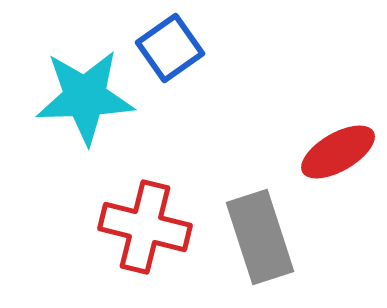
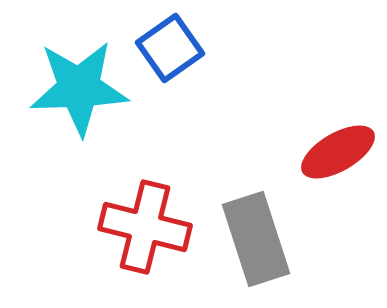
cyan star: moved 6 px left, 9 px up
gray rectangle: moved 4 px left, 2 px down
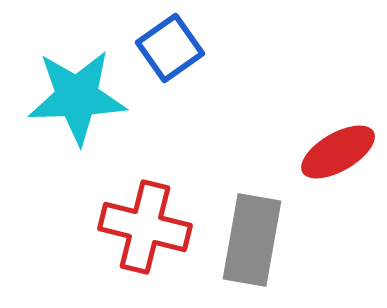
cyan star: moved 2 px left, 9 px down
gray rectangle: moved 4 px left, 1 px down; rotated 28 degrees clockwise
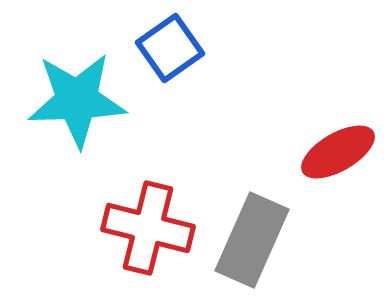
cyan star: moved 3 px down
red cross: moved 3 px right, 1 px down
gray rectangle: rotated 14 degrees clockwise
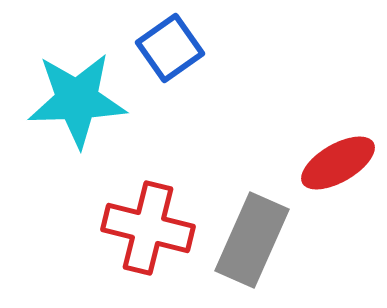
red ellipse: moved 11 px down
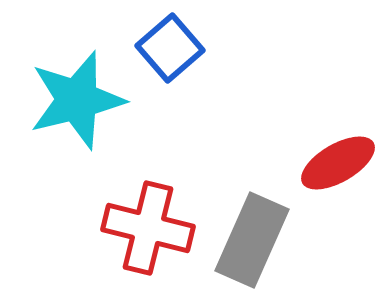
blue square: rotated 6 degrees counterclockwise
cyan star: rotated 12 degrees counterclockwise
